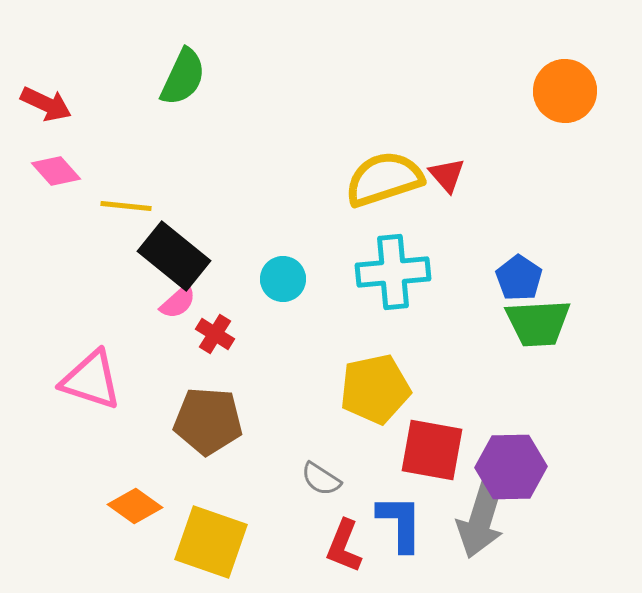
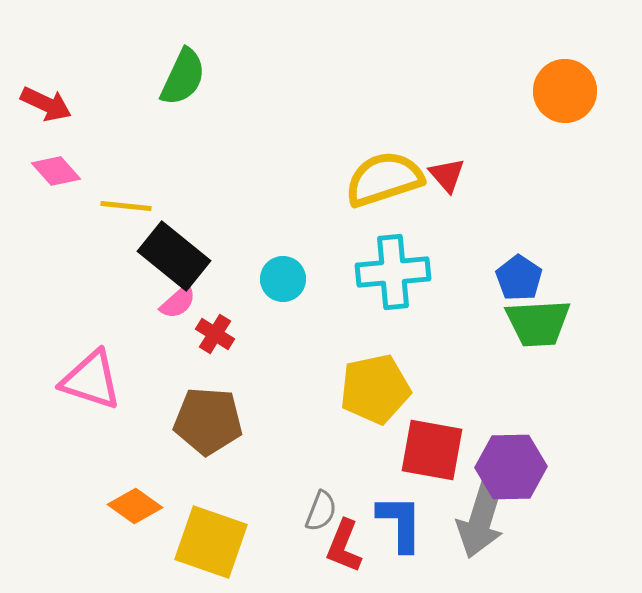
gray semicircle: moved 32 px down; rotated 102 degrees counterclockwise
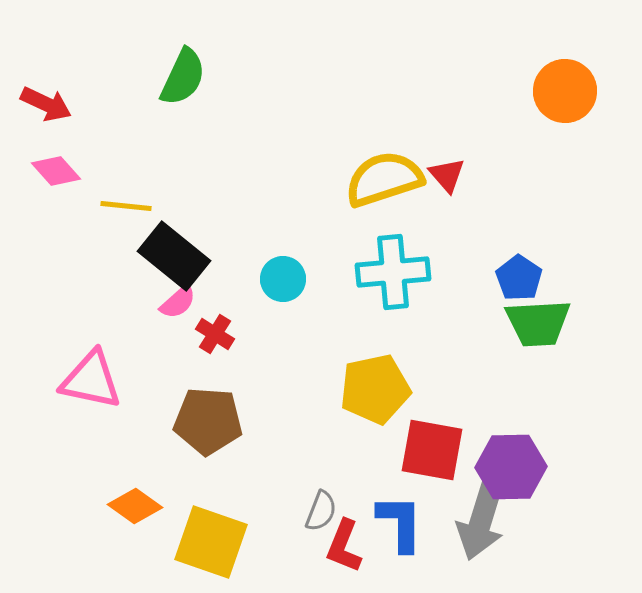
pink triangle: rotated 6 degrees counterclockwise
gray arrow: moved 2 px down
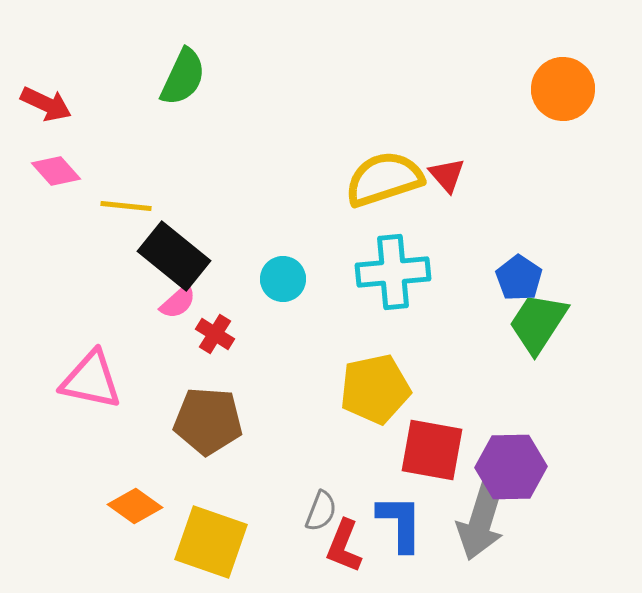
orange circle: moved 2 px left, 2 px up
green trapezoid: rotated 126 degrees clockwise
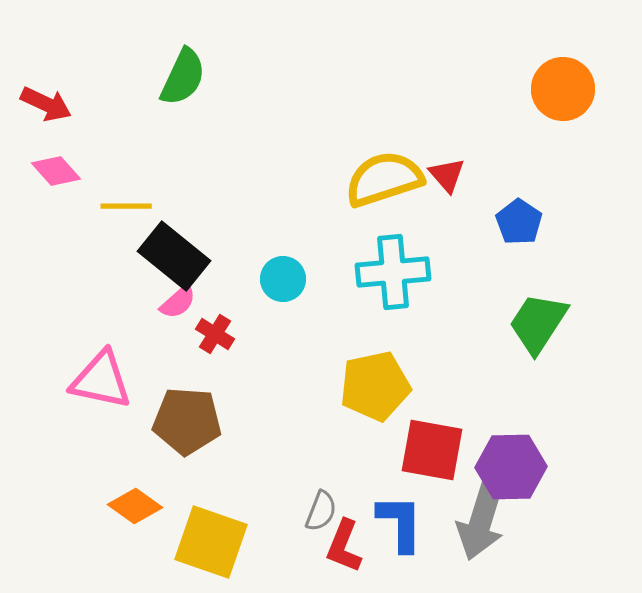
yellow line: rotated 6 degrees counterclockwise
blue pentagon: moved 56 px up
pink triangle: moved 10 px right
yellow pentagon: moved 3 px up
brown pentagon: moved 21 px left
